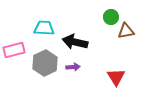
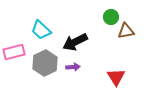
cyan trapezoid: moved 3 px left, 2 px down; rotated 140 degrees counterclockwise
black arrow: rotated 40 degrees counterclockwise
pink rectangle: moved 2 px down
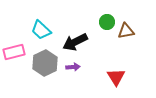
green circle: moved 4 px left, 5 px down
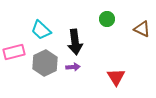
green circle: moved 3 px up
brown triangle: moved 16 px right, 2 px up; rotated 36 degrees clockwise
black arrow: rotated 70 degrees counterclockwise
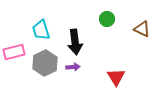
cyan trapezoid: rotated 30 degrees clockwise
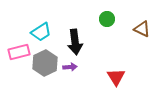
cyan trapezoid: moved 2 px down; rotated 105 degrees counterclockwise
pink rectangle: moved 5 px right
purple arrow: moved 3 px left
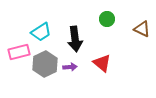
black arrow: moved 3 px up
gray hexagon: moved 1 px down
red triangle: moved 14 px left, 14 px up; rotated 18 degrees counterclockwise
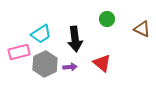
cyan trapezoid: moved 2 px down
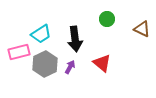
purple arrow: rotated 56 degrees counterclockwise
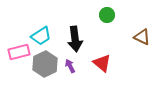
green circle: moved 4 px up
brown triangle: moved 8 px down
cyan trapezoid: moved 2 px down
purple arrow: moved 1 px up; rotated 56 degrees counterclockwise
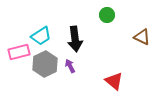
red triangle: moved 12 px right, 18 px down
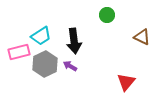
black arrow: moved 1 px left, 2 px down
purple arrow: rotated 32 degrees counterclockwise
red triangle: moved 12 px right, 1 px down; rotated 30 degrees clockwise
